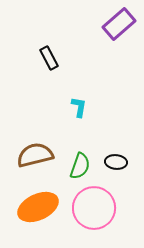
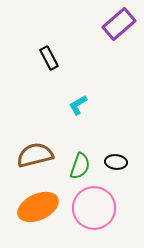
cyan L-shape: moved 1 px left, 2 px up; rotated 130 degrees counterclockwise
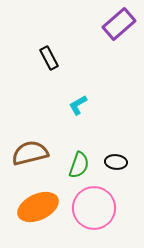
brown semicircle: moved 5 px left, 2 px up
green semicircle: moved 1 px left, 1 px up
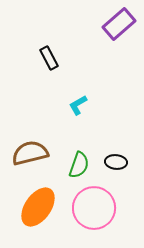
orange ellipse: rotated 30 degrees counterclockwise
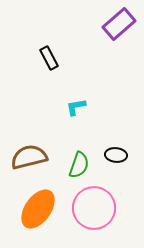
cyan L-shape: moved 2 px left, 2 px down; rotated 20 degrees clockwise
brown semicircle: moved 1 px left, 4 px down
black ellipse: moved 7 px up
orange ellipse: moved 2 px down
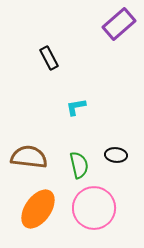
brown semicircle: rotated 21 degrees clockwise
green semicircle: rotated 32 degrees counterclockwise
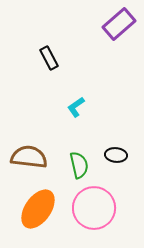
cyan L-shape: rotated 25 degrees counterclockwise
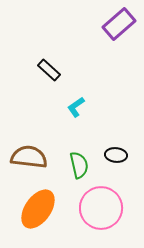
black rectangle: moved 12 px down; rotated 20 degrees counterclockwise
pink circle: moved 7 px right
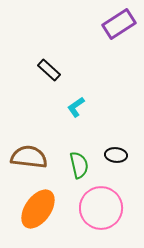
purple rectangle: rotated 8 degrees clockwise
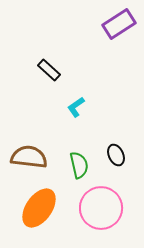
black ellipse: rotated 60 degrees clockwise
orange ellipse: moved 1 px right, 1 px up
